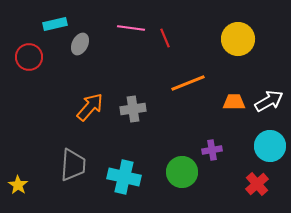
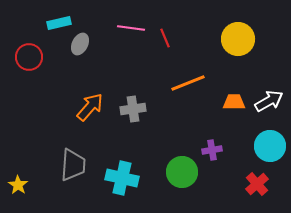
cyan rectangle: moved 4 px right, 1 px up
cyan cross: moved 2 px left, 1 px down
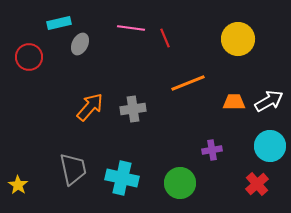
gray trapezoid: moved 4 px down; rotated 16 degrees counterclockwise
green circle: moved 2 px left, 11 px down
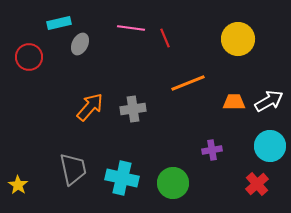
green circle: moved 7 px left
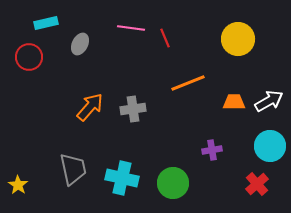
cyan rectangle: moved 13 px left
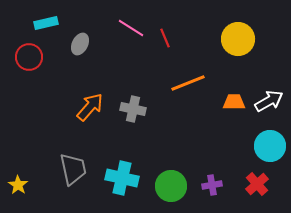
pink line: rotated 24 degrees clockwise
gray cross: rotated 20 degrees clockwise
purple cross: moved 35 px down
green circle: moved 2 px left, 3 px down
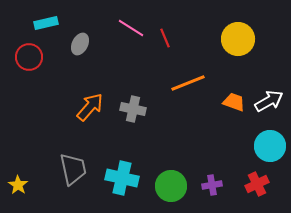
orange trapezoid: rotated 20 degrees clockwise
red cross: rotated 15 degrees clockwise
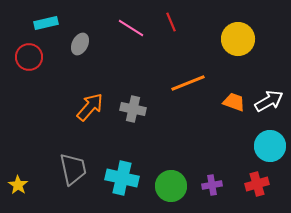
red line: moved 6 px right, 16 px up
red cross: rotated 10 degrees clockwise
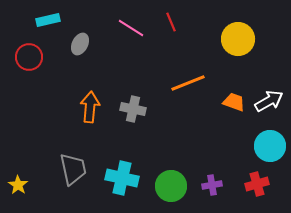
cyan rectangle: moved 2 px right, 3 px up
orange arrow: rotated 36 degrees counterclockwise
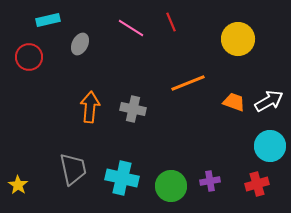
purple cross: moved 2 px left, 4 px up
